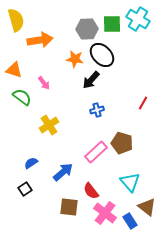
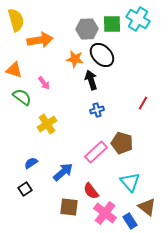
black arrow: rotated 120 degrees clockwise
yellow cross: moved 2 px left, 1 px up
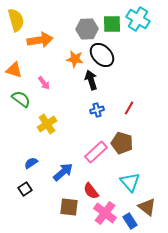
green semicircle: moved 1 px left, 2 px down
red line: moved 14 px left, 5 px down
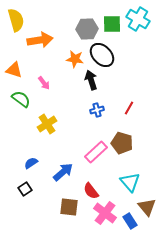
brown triangle: rotated 12 degrees clockwise
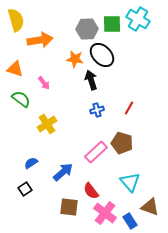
orange triangle: moved 1 px right, 1 px up
brown triangle: moved 3 px right; rotated 30 degrees counterclockwise
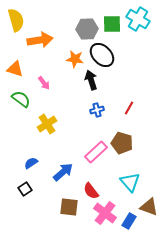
brown triangle: moved 1 px left
blue rectangle: moved 1 px left; rotated 63 degrees clockwise
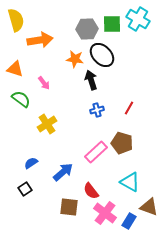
cyan triangle: rotated 20 degrees counterclockwise
